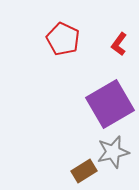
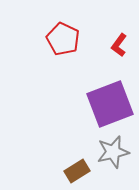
red L-shape: moved 1 px down
purple square: rotated 9 degrees clockwise
brown rectangle: moved 7 px left
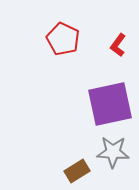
red L-shape: moved 1 px left
purple square: rotated 9 degrees clockwise
gray star: rotated 16 degrees clockwise
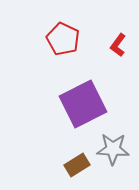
purple square: moved 27 px left; rotated 15 degrees counterclockwise
gray star: moved 3 px up
brown rectangle: moved 6 px up
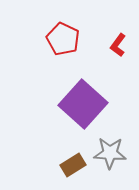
purple square: rotated 21 degrees counterclockwise
gray star: moved 3 px left, 4 px down
brown rectangle: moved 4 px left
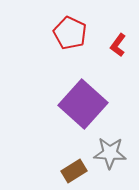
red pentagon: moved 7 px right, 6 px up
brown rectangle: moved 1 px right, 6 px down
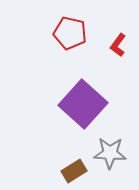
red pentagon: rotated 12 degrees counterclockwise
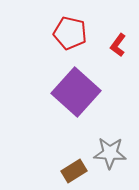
purple square: moved 7 px left, 12 px up
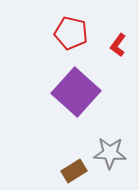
red pentagon: moved 1 px right
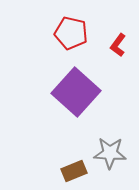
brown rectangle: rotated 10 degrees clockwise
